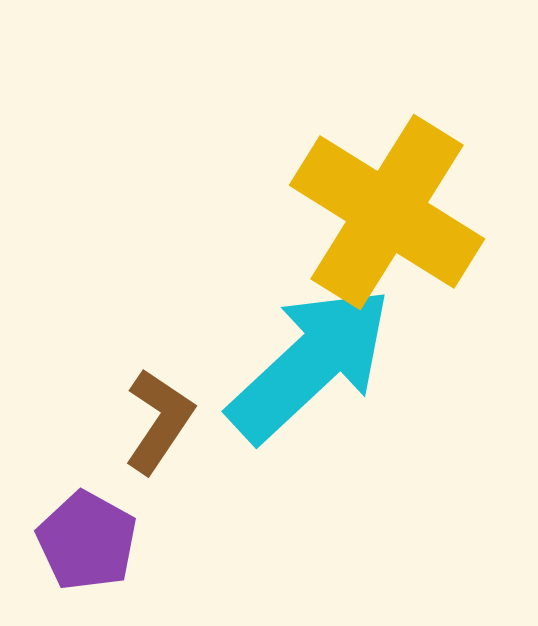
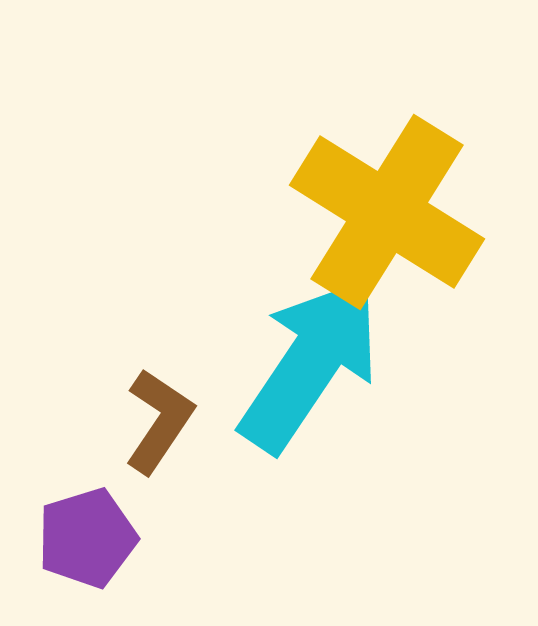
cyan arrow: rotated 13 degrees counterclockwise
purple pentagon: moved 3 px up; rotated 26 degrees clockwise
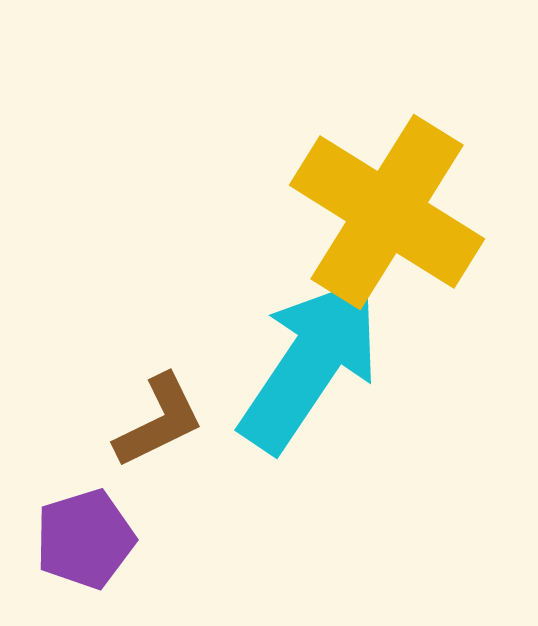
brown L-shape: rotated 30 degrees clockwise
purple pentagon: moved 2 px left, 1 px down
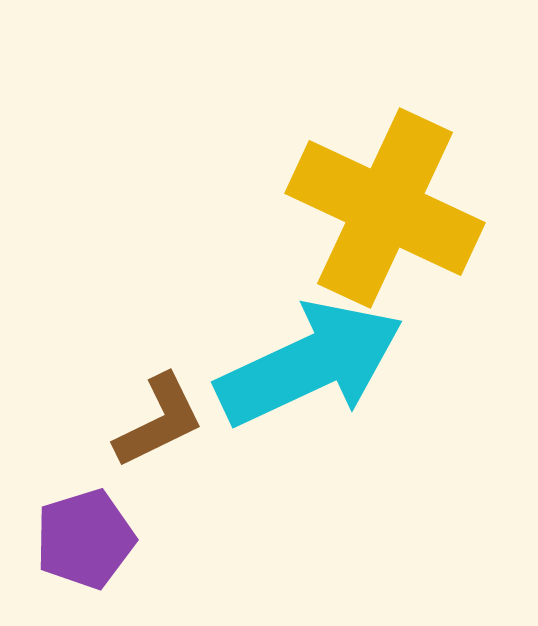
yellow cross: moved 2 px left, 4 px up; rotated 7 degrees counterclockwise
cyan arrow: rotated 31 degrees clockwise
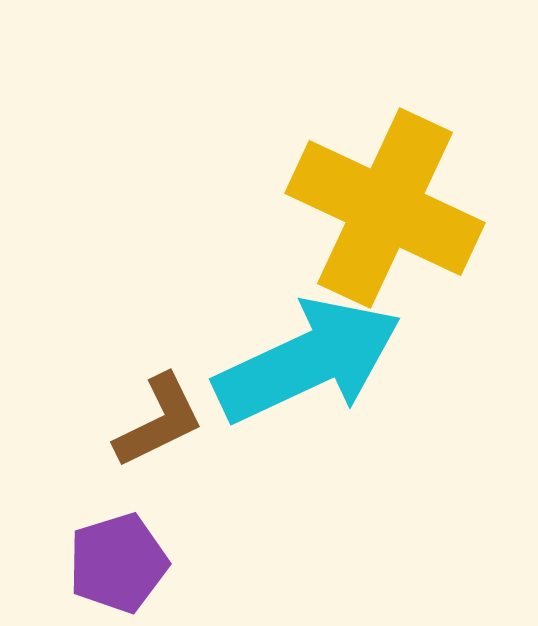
cyan arrow: moved 2 px left, 3 px up
purple pentagon: moved 33 px right, 24 px down
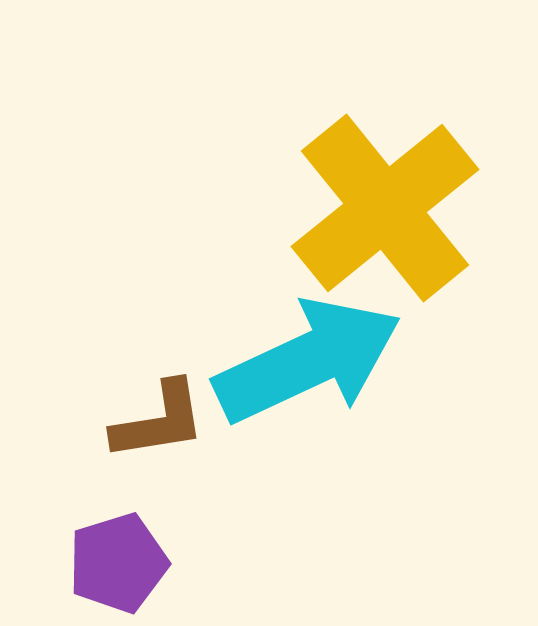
yellow cross: rotated 26 degrees clockwise
brown L-shape: rotated 17 degrees clockwise
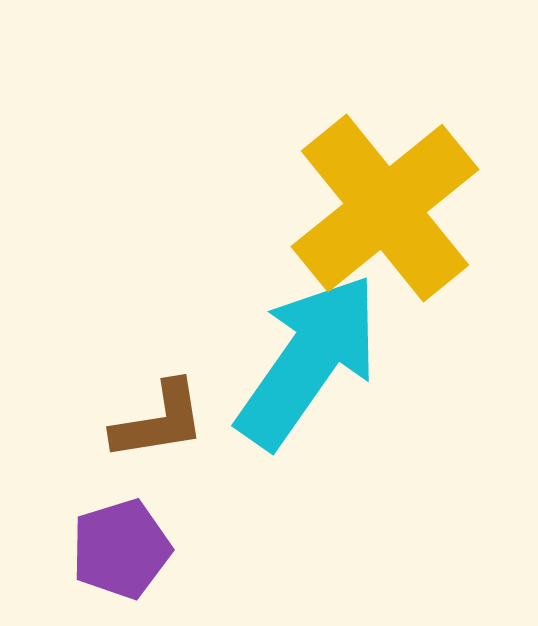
cyan arrow: rotated 30 degrees counterclockwise
purple pentagon: moved 3 px right, 14 px up
